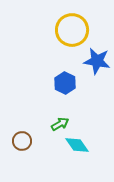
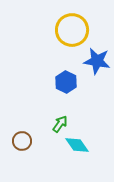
blue hexagon: moved 1 px right, 1 px up
green arrow: rotated 24 degrees counterclockwise
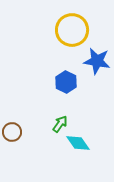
brown circle: moved 10 px left, 9 px up
cyan diamond: moved 1 px right, 2 px up
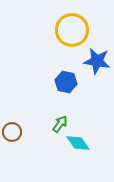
blue hexagon: rotated 15 degrees counterclockwise
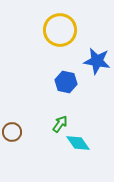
yellow circle: moved 12 px left
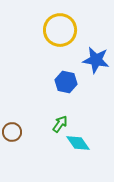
blue star: moved 1 px left, 1 px up
